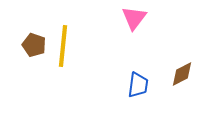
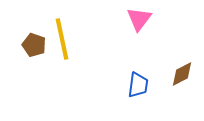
pink triangle: moved 5 px right, 1 px down
yellow line: moved 1 px left, 7 px up; rotated 18 degrees counterclockwise
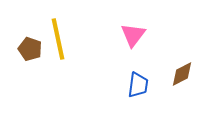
pink triangle: moved 6 px left, 16 px down
yellow line: moved 4 px left
brown pentagon: moved 4 px left, 4 px down
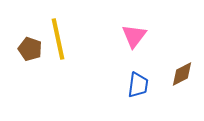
pink triangle: moved 1 px right, 1 px down
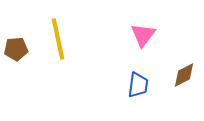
pink triangle: moved 9 px right, 1 px up
brown pentagon: moved 14 px left; rotated 25 degrees counterclockwise
brown diamond: moved 2 px right, 1 px down
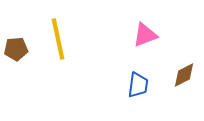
pink triangle: moved 2 px right; rotated 32 degrees clockwise
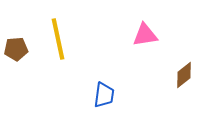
pink triangle: rotated 12 degrees clockwise
brown diamond: rotated 12 degrees counterclockwise
blue trapezoid: moved 34 px left, 10 px down
